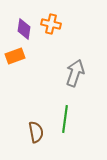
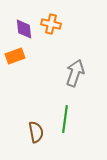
purple diamond: rotated 15 degrees counterclockwise
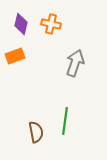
purple diamond: moved 3 px left, 5 px up; rotated 20 degrees clockwise
gray arrow: moved 10 px up
green line: moved 2 px down
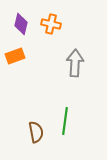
gray arrow: rotated 16 degrees counterclockwise
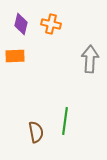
orange rectangle: rotated 18 degrees clockwise
gray arrow: moved 15 px right, 4 px up
